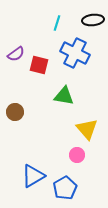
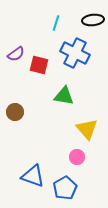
cyan line: moved 1 px left
pink circle: moved 2 px down
blue triangle: rotated 50 degrees clockwise
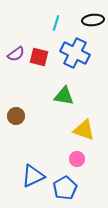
red square: moved 8 px up
brown circle: moved 1 px right, 4 px down
yellow triangle: moved 3 px left, 1 px down; rotated 30 degrees counterclockwise
pink circle: moved 2 px down
blue triangle: rotated 45 degrees counterclockwise
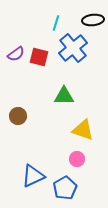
blue cross: moved 2 px left, 5 px up; rotated 24 degrees clockwise
green triangle: rotated 10 degrees counterclockwise
brown circle: moved 2 px right
yellow triangle: moved 1 px left
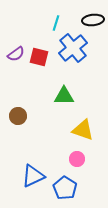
blue pentagon: rotated 10 degrees counterclockwise
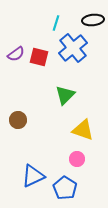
green triangle: moved 1 px right, 1 px up; rotated 45 degrees counterclockwise
brown circle: moved 4 px down
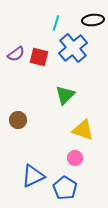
pink circle: moved 2 px left, 1 px up
